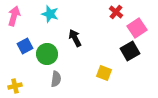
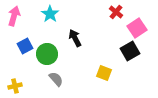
cyan star: rotated 18 degrees clockwise
gray semicircle: rotated 49 degrees counterclockwise
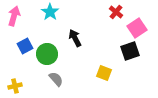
cyan star: moved 2 px up
black square: rotated 12 degrees clockwise
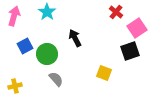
cyan star: moved 3 px left
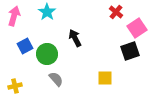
yellow square: moved 1 px right, 5 px down; rotated 21 degrees counterclockwise
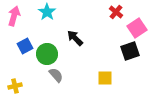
black arrow: rotated 18 degrees counterclockwise
gray semicircle: moved 4 px up
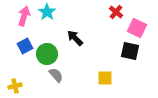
pink arrow: moved 10 px right
pink square: rotated 30 degrees counterclockwise
black square: rotated 30 degrees clockwise
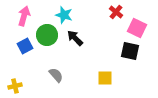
cyan star: moved 17 px right, 3 px down; rotated 18 degrees counterclockwise
green circle: moved 19 px up
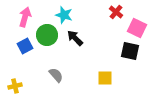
pink arrow: moved 1 px right, 1 px down
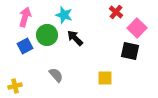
pink square: rotated 18 degrees clockwise
